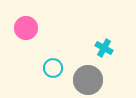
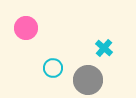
cyan cross: rotated 12 degrees clockwise
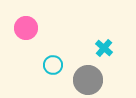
cyan circle: moved 3 px up
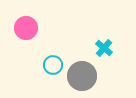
gray circle: moved 6 px left, 4 px up
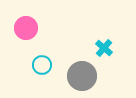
cyan circle: moved 11 px left
